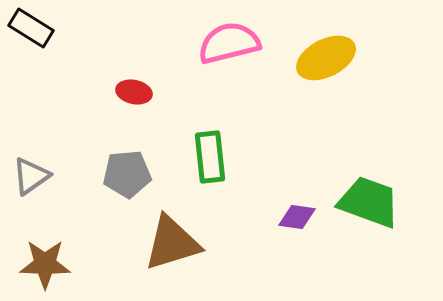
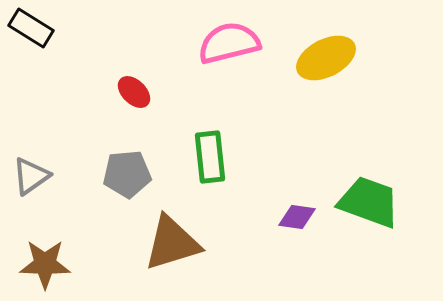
red ellipse: rotated 32 degrees clockwise
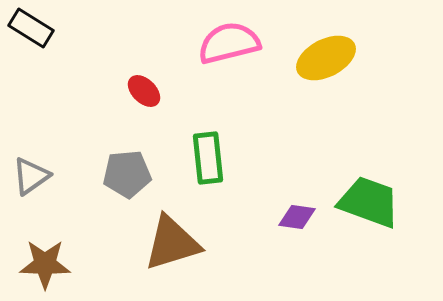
red ellipse: moved 10 px right, 1 px up
green rectangle: moved 2 px left, 1 px down
